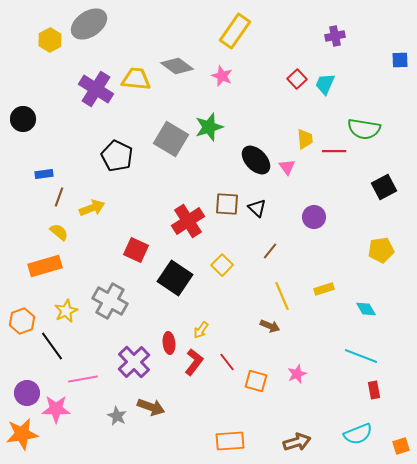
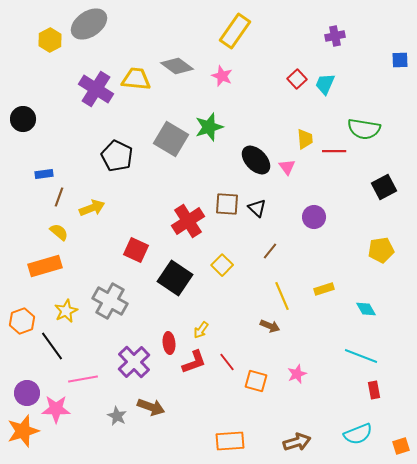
red L-shape at (194, 362): rotated 32 degrees clockwise
orange star at (22, 434): moved 1 px right, 3 px up; rotated 8 degrees counterclockwise
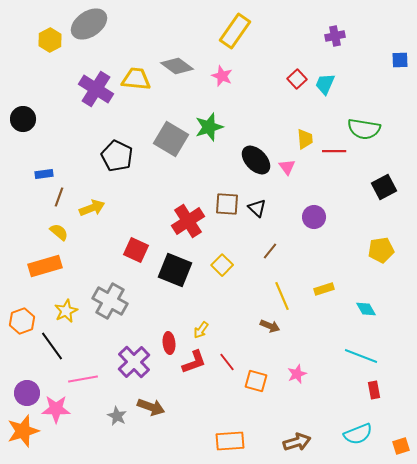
black square at (175, 278): moved 8 px up; rotated 12 degrees counterclockwise
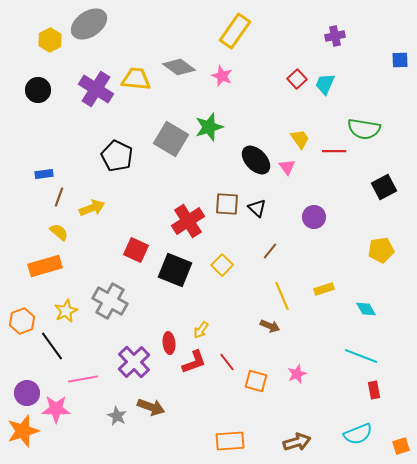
gray diamond at (177, 66): moved 2 px right, 1 px down
black circle at (23, 119): moved 15 px right, 29 px up
yellow trapezoid at (305, 139): moved 5 px left; rotated 30 degrees counterclockwise
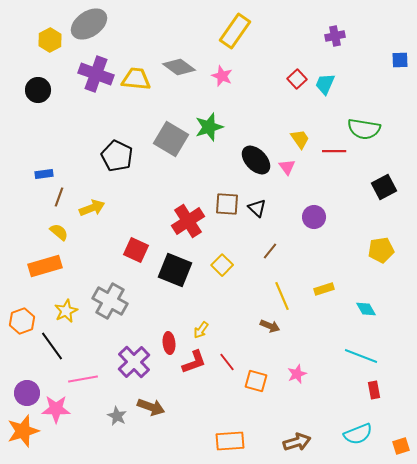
purple cross at (96, 89): moved 15 px up; rotated 12 degrees counterclockwise
